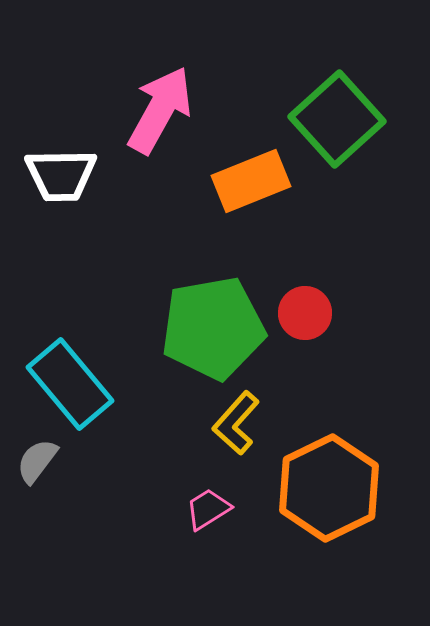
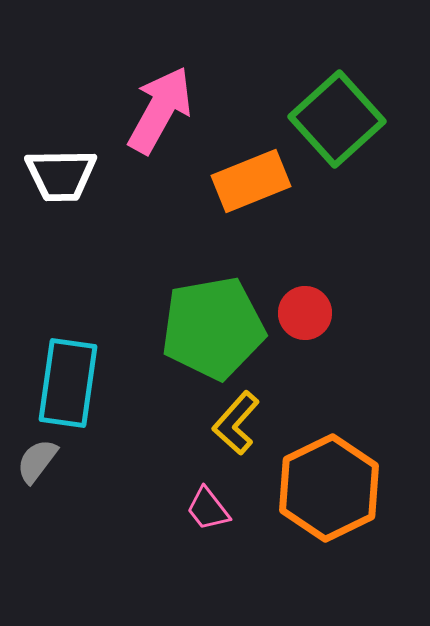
cyan rectangle: moved 2 px left, 1 px up; rotated 48 degrees clockwise
pink trapezoid: rotated 96 degrees counterclockwise
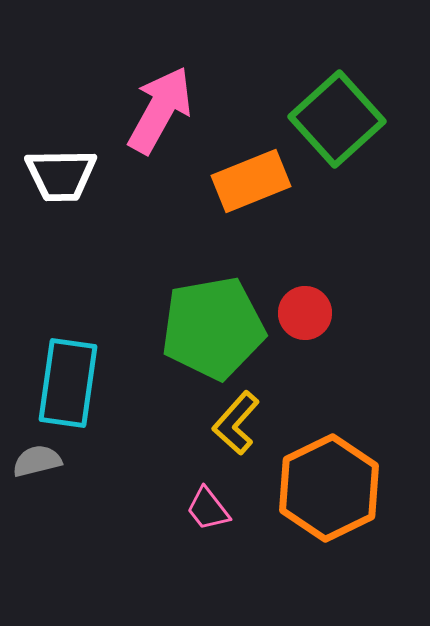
gray semicircle: rotated 39 degrees clockwise
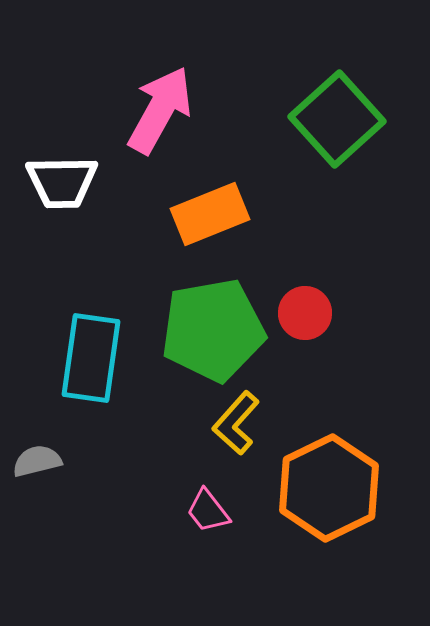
white trapezoid: moved 1 px right, 7 px down
orange rectangle: moved 41 px left, 33 px down
green pentagon: moved 2 px down
cyan rectangle: moved 23 px right, 25 px up
pink trapezoid: moved 2 px down
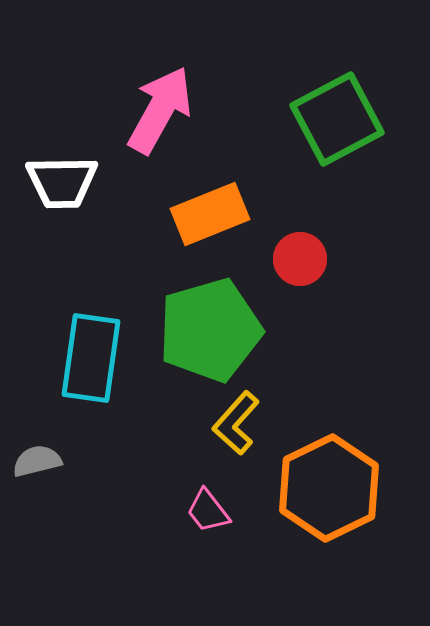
green square: rotated 14 degrees clockwise
red circle: moved 5 px left, 54 px up
green pentagon: moved 3 px left; rotated 6 degrees counterclockwise
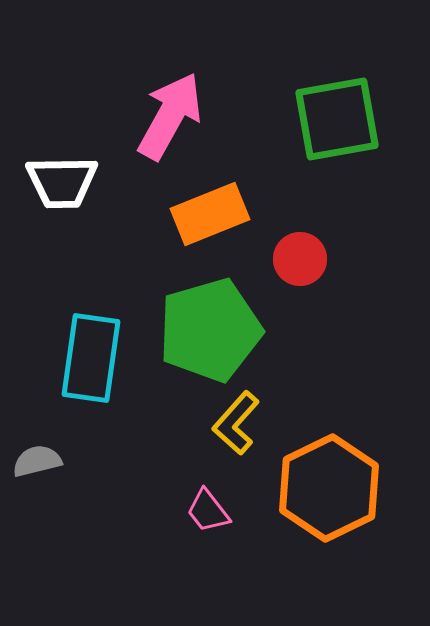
pink arrow: moved 10 px right, 6 px down
green square: rotated 18 degrees clockwise
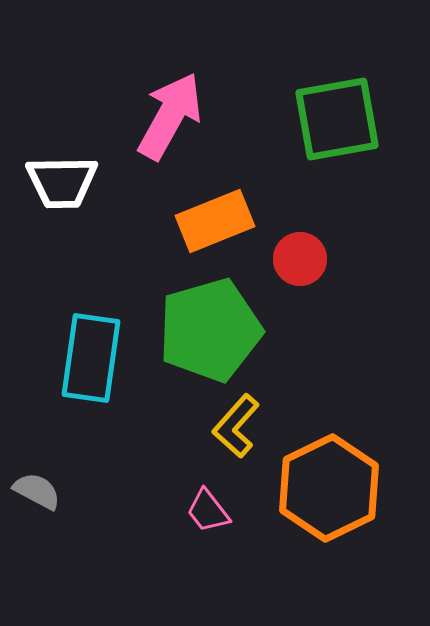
orange rectangle: moved 5 px right, 7 px down
yellow L-shape: moved 3 px down
gray semicircle: moved 30 px down; rotated 42 degrees clockwise
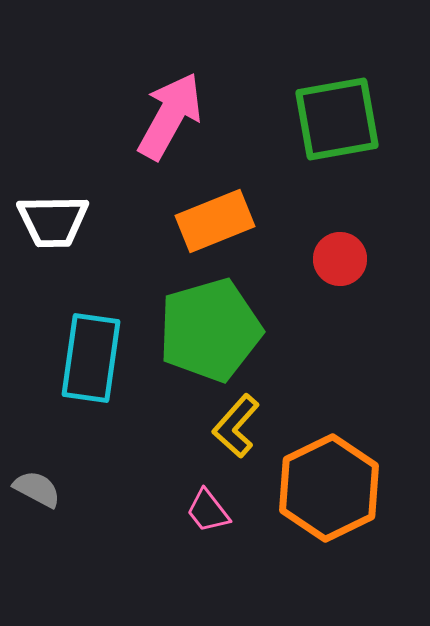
white trapezoid: moved 9 px left, 39 px down
red circle: moved 40 px right
gray semicircle: moved 2 px up
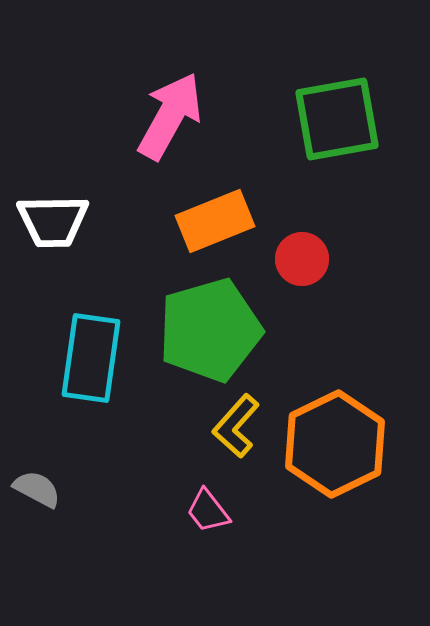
red circle: moved 38 px left
orange hexagon: moved 6 px right, 44 px up
